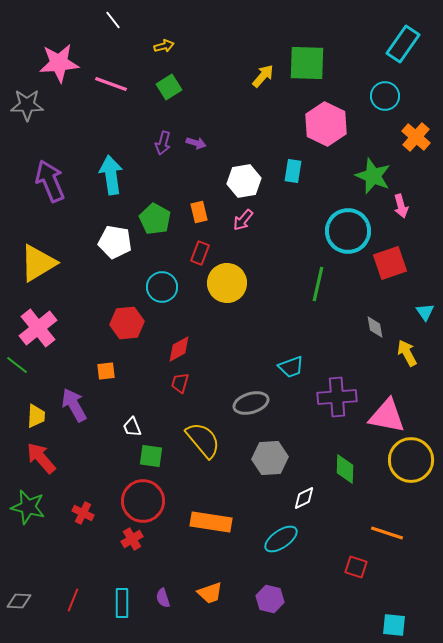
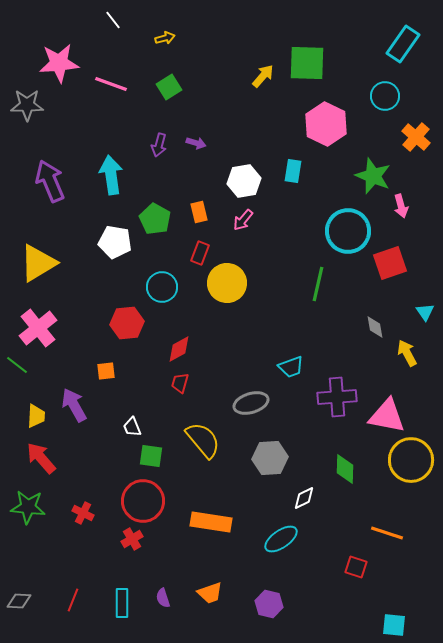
yellow arrow at (164, 46): moved 1 px right, 8 px up
purple arrow at (163, 143): moved 4 px left, 2 px down
green star at (28, 507): rotated 8 degrees counterclockwise
purple hexagon at (270, 599): moved 1 px left, 5 px down
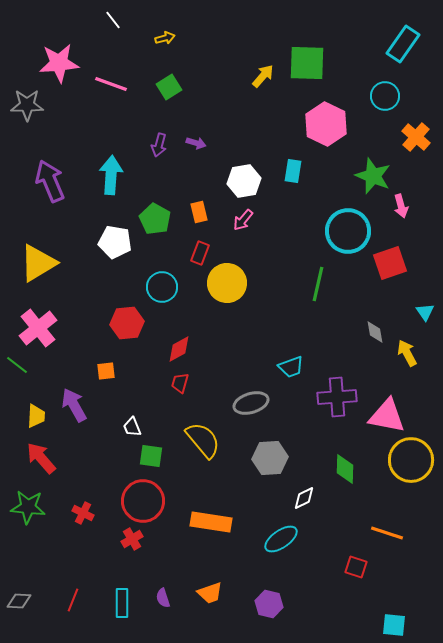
cyan arrow at (111, 175): rotated 12 degrees clockwise
gray diamond at (375, 327): moved 5 px down
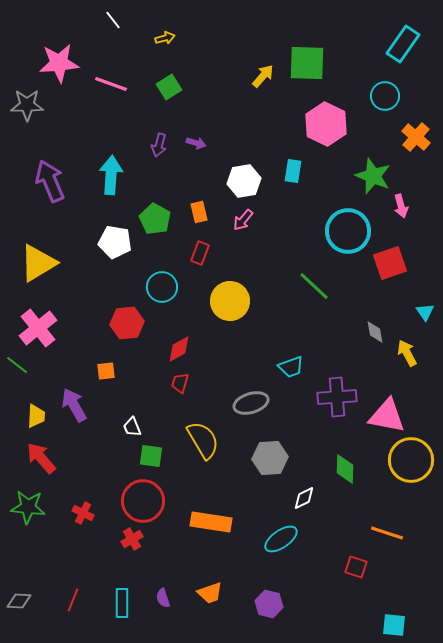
yellow circle at (227, 283): moved 3 px right, 18 px down
green line at (318, 284): moved 4 px left, 2 px down; rotated 60 degrees counterclockwise
yellow semicircle at (203, 440): rotated 9 degrees clockwise
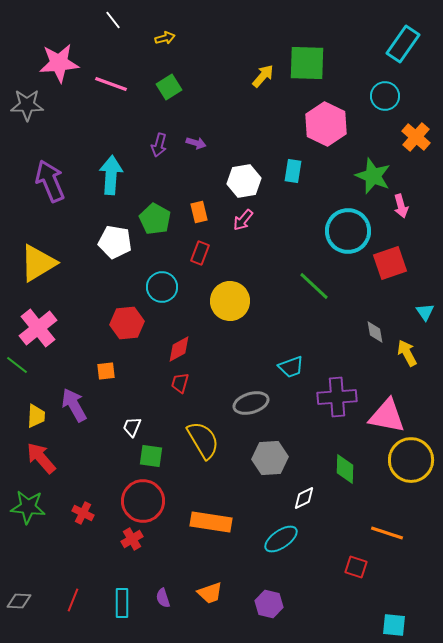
white trapezoid at (132, 427): rotated 45 degrees clockwise
